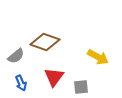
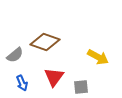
gray semicircle: moved 1 px left, 1 px up
blue arrow: moved 1 px right
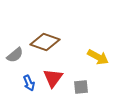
red triangle: moved 1 px left, 1 px down
blue arrow: moved 7 px right
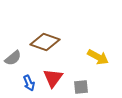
gray semicircle: moved 2 px left, 3 px down
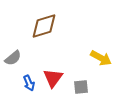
brown diamond: moved 1 px left, 16 px up; rotated 36 degrees counterclockwise
yellow arrow: moved 3 px right, 1 px down
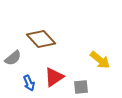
brown diamond: moved 3 px left, 13 px down; rotated 64 degrees clockwise
yellow arrow: moved 1 px left, 2 px down; rotated 10 degrees clockwise
red triangle: moved 1 px right, 1 px up; rotated 20 degrees clockwise
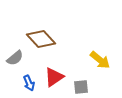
gray semicircle: moved 2 px right
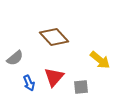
brown diamond: moved 13 px right, 2 px up
red triangle: rotated 15 degrees counterclockwise
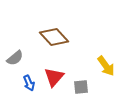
yellow arrow: moved 6 px right, 6 px down; rotated 15 degrees clockwise
